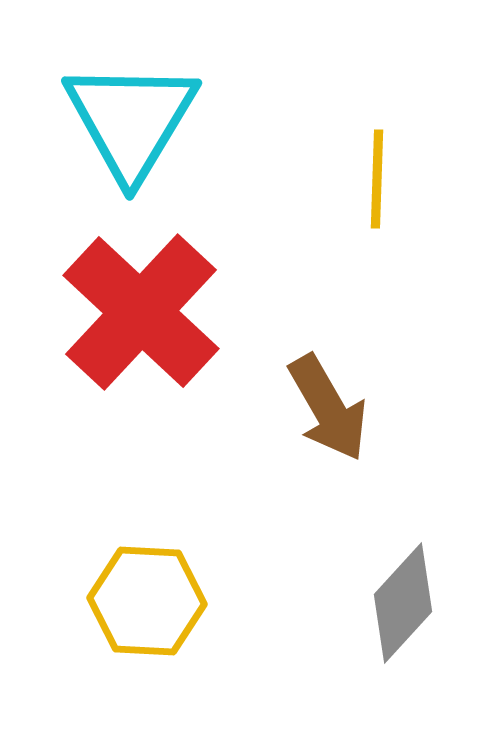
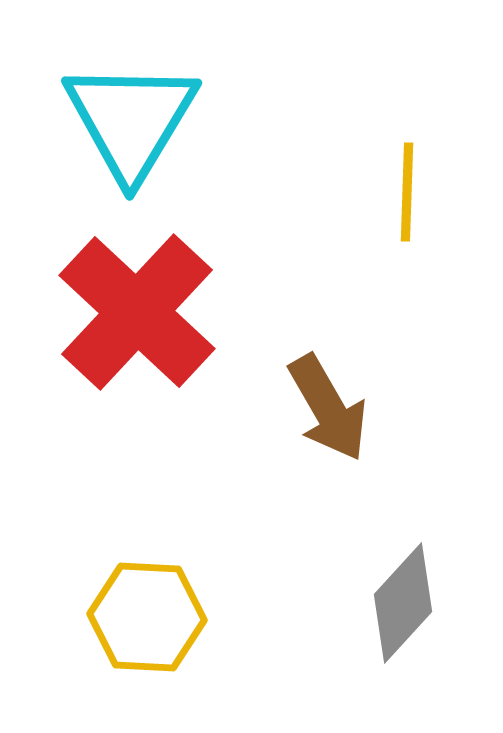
yellow line: moved 30 px right, 13 px down
red cross: moved 4 px left
yellow hexagon: moved 16 px down
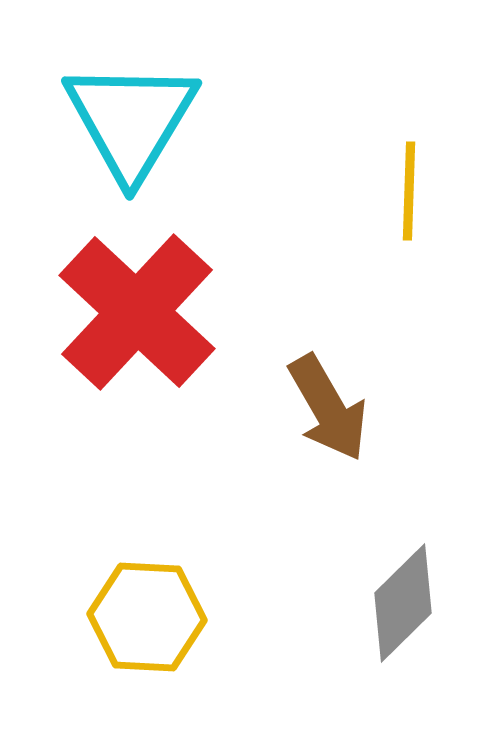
yellow line: moved 2 px right, 1 px up
gray diamond: rotated 3 degrees clockwise
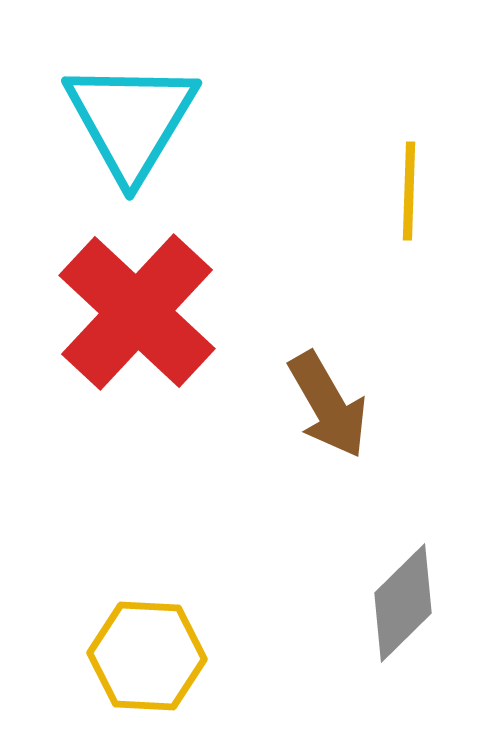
brown arrow: moved 3 px up
yellow hexagon: moved 39 px down
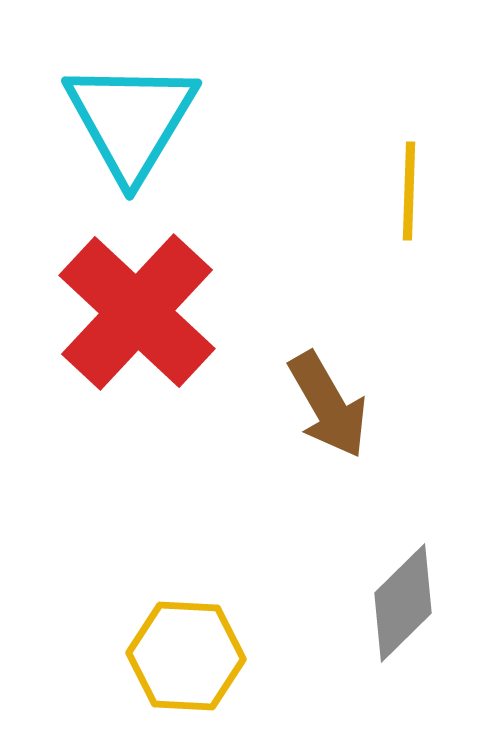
yellow hexagon: moved 39 px right
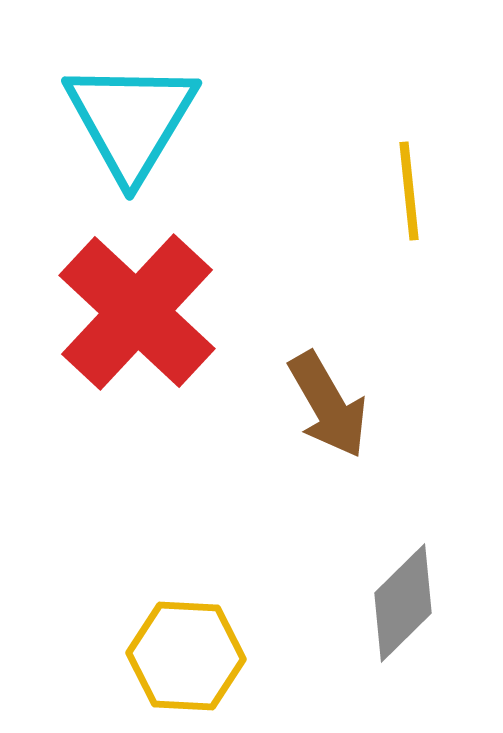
yellow line: rotated 8 degrees counterclockwise
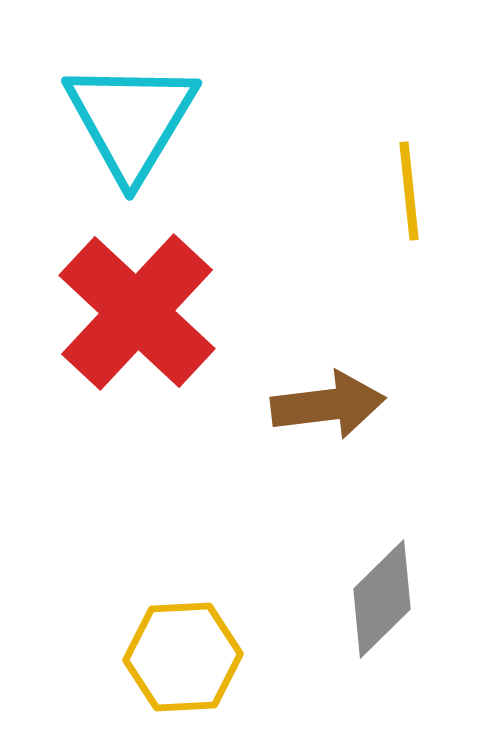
brown arrow: rotated 67 degrees counterclockwise
gray diamond: moved 21 px left, 4 px up
yellow hexagon: moved 3 px left, 1 px down; rotated 6 degrees counterclockwise
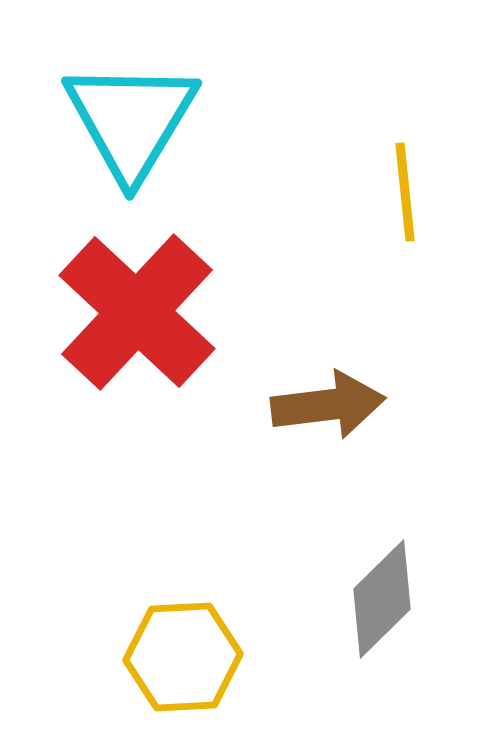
yellow line: moved 4 px left, 1 px down
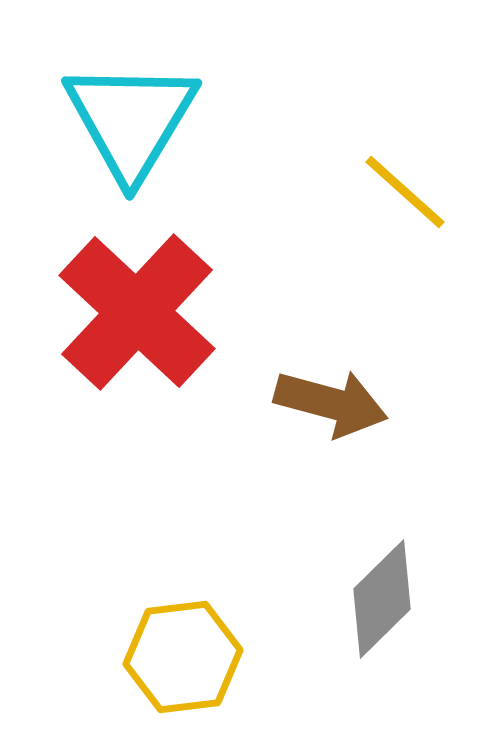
yellow line: rotated 42 degrees counterclockwise
brown arrow: moved 3 px right, 2 px up; rotated 22 degrees clockwise
yellow hexagon: rotated 4 degrees counterclockwise
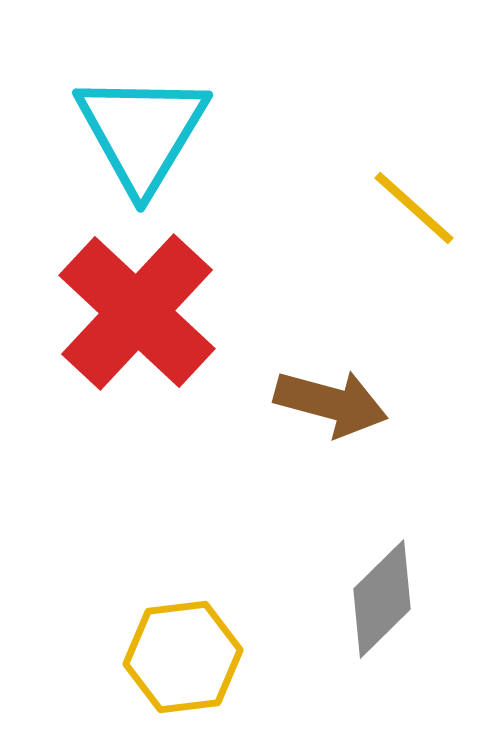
cyan triangle: moved 11 px right, 12 px down
yellow line: moved 9 px right, 16 px down
